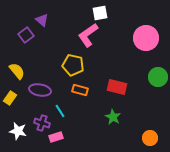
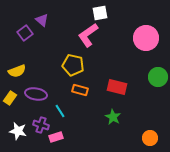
purple square: moved 1 px left, 2 px up
yellow semicircle: rotated 108 degrees clockwise
purple ellipse: moved 4 px left, 4 px down
purple cross: moved 1 px left, 2 px down
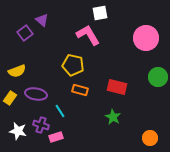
pink L-shape: rotated 95 degrees clockwise
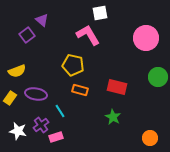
purple square: moved 2 px right, 2 px down
purple cross: rotated 35 degrees clockwise
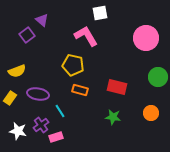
pink L-shape: moved 2 px left, 1 px down
purple ellipse: moved 2 px right
green star: rotated 21 degrees counterclockwise
orange circle: moved 1 px right, 25 px up
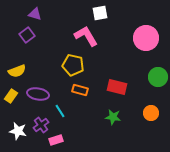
purple triangle: moved 7 px left, 6 px up; rotated 24 degrees counterclockwise
yellow rectangle: moved 1 px right, 2 px up
pink rectangle: moved 3 px down
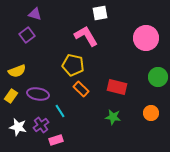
orange rectangle: moved 1 px right, 1 px up; rotated 28 degrees clockwise
white star: moved 4 px up
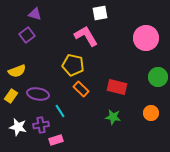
purple cross: rotated 28 degrees clockwise
